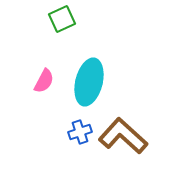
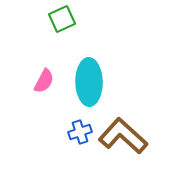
cyan ellipse: rotated 15 degrees counterclockwise
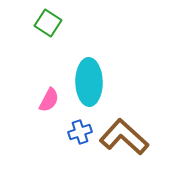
green square: moved 14 px left, 4 px down; rotated 32 degrees counterclockwise
pink semicircle: moved 5 px right, 19 px down
brown L-shape: moved 1 px right, 1 px down
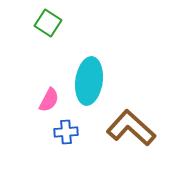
cyan ellipse: moved 1 px up; rotated 9 degrees clockwise
blue cross: moved 14 px left; rotated 15 degrees clockwise
brown L-shape: moved 7 px right, 9 px up
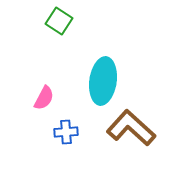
green square: moved 11 px right, 2 px up
cyan ellipse: moved 14 px right
pink semicircle: moved 5 px left, 2 px up
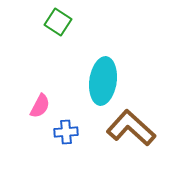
green square: moved 1 px left, 1 px down
pink semicircle: moved 4 px left, 8 px down
